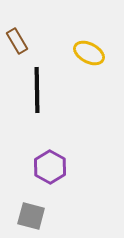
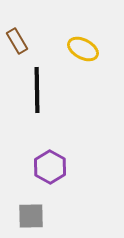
yellow ellipse: moved 6 px left, 4 px up
gray square: rotated 16 degrees counterclockwise
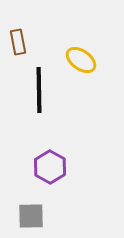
brown rectangle: moved 1 px right, 1 px down; rotated 20 degrees clockwise
yellow ellipse: moved 2 px left, 11 px down; rotated 8 degrees clockwise
black line: moved 2 px right
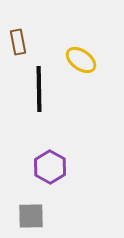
black line: moved 1 px up
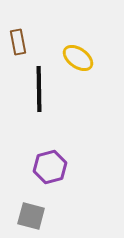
yellow ellipse: moved 3 px left, 2 px up
purple hexagon: rotated 16 degrees clockwise
gray square: rotated 16 degrees clockwise
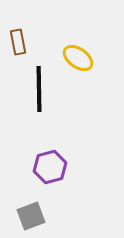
gray square: rotated 36 degrees counterclockwise
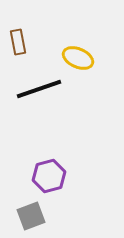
yellow ellipse: rotated 12 degrees counterclockwise
black line: rotated 72 degrees clockwise
purple hexagon: moved 1 px left, 9 px down
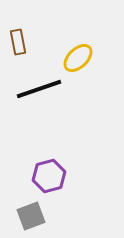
yellow ellipse: rotated 68 degrees counterclockwise
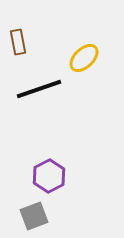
yellow ellipse: moved 6 px right
purple hexagon: rotated 12 degrees counterclockwise
gray square: moved 3 px right
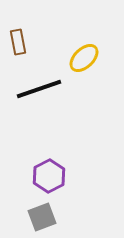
gray square: moved 8 px right, 1 px down
